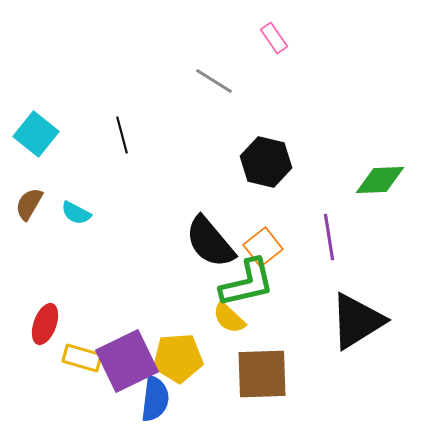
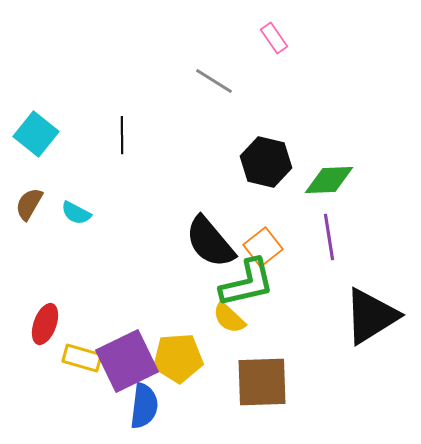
black line: rotated 15 degrees clockwise
green diamond: moved 51 px left
black triangle: moved 14 px right, 5 px up
brown square: moved 8 px down
blue semicircle: moved 11 px left, 7 px down
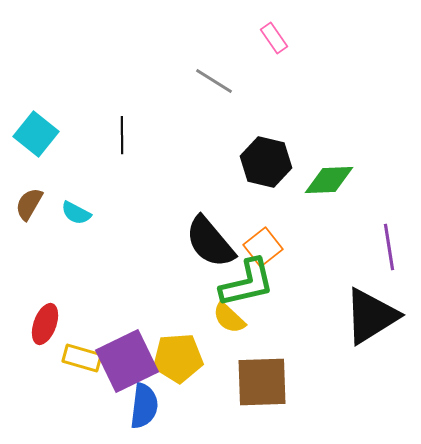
purple line: moved 60 px right, 10 px down
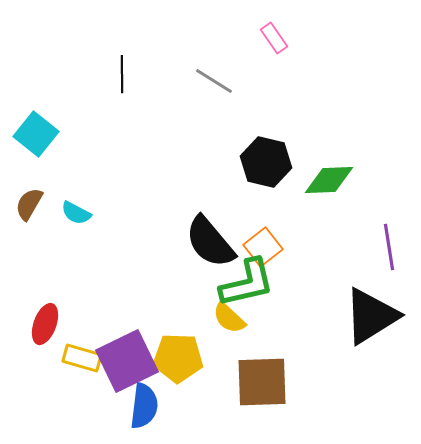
black line: moved 61 px up
yellow pentagon: rotated 6 degrees clockwise
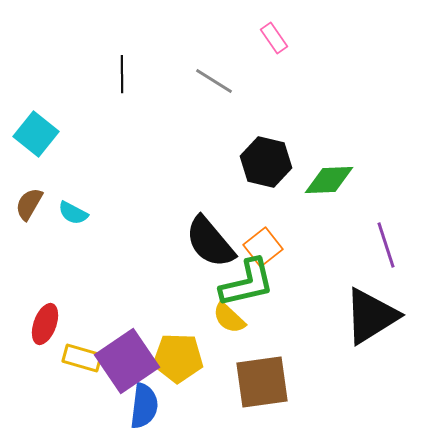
cyan semicircle: moved 3 px left
purple line: moved 3 px left, 2 px up; rotated 9 degrees counterclockwise
purple square: rotated 8 degrees counterclockwise
brown square: rotated 6 degrees counterclockwise
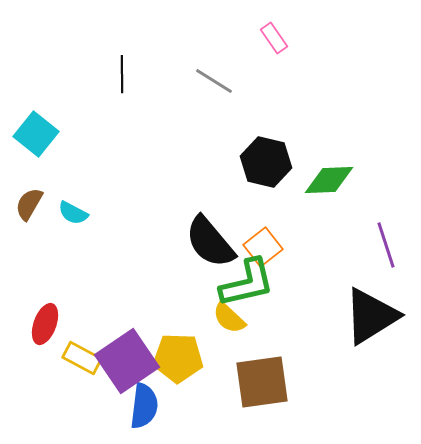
yellow rectangle: rotated 12 degrees clockwise
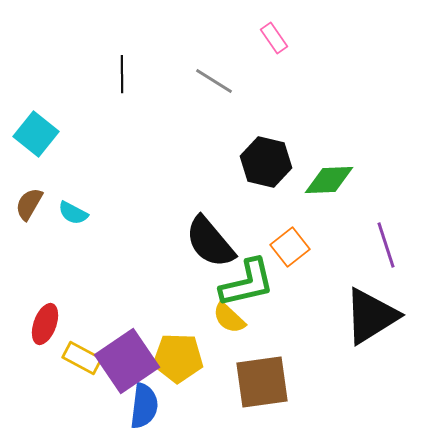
orange square: moved 27 px right
